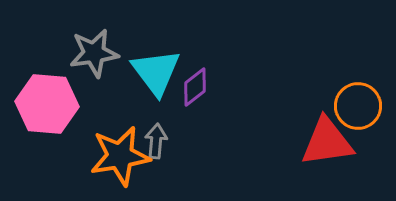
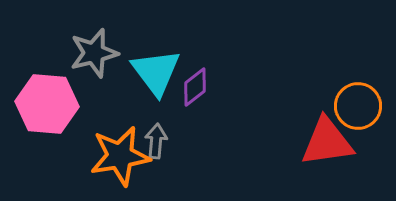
gray star: rotated 6 degrees counterclockwise
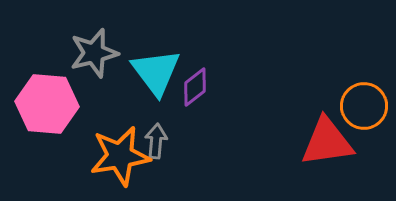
orange circle: moved 6 px right
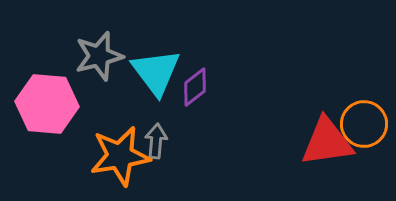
gray star: moved 5 px right, 3 px down
orange circle: moved 18 px down
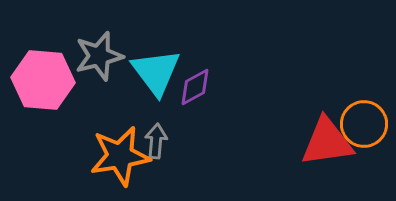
purple diamond: rotated 9 degrees clockwise
pink hexagon: moved 4 px left, 24 px up
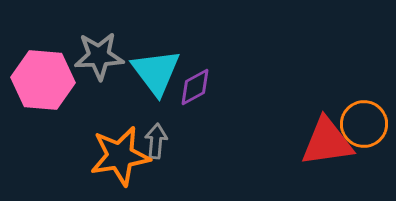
gray star: rotated 12 degrees clockwise
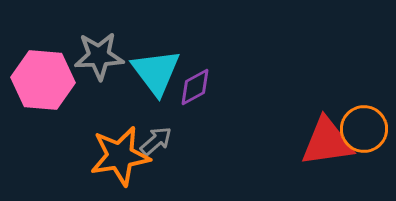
orange circle: moved 5 px down
gray arrow: rotated 44 degrees clockwise
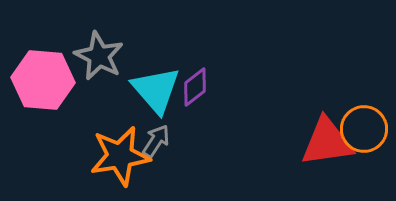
gray star: rotated 30 degrees clockwise
cyan triangle: moved 18 px down; rotated 4 degrees counterclockwise
purple diamond: rotated 9 degrees counterclockwise
gray arrow: rotated 16 degrees counterclockwise
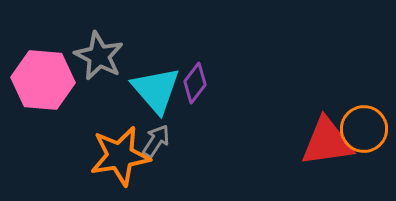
purple diamond: moved 4 px up; rotated 15 degrees counterclockwise
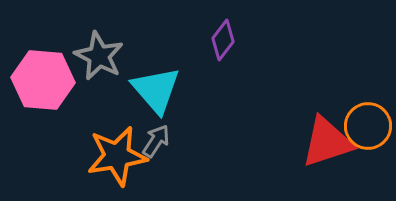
purple diamond: moved 28 px right, 43 px up
orange circle: moved 4 px right, 3 px up
red triangle: rotated 10 degrees counterclockwise
orange star: moved 3 px left
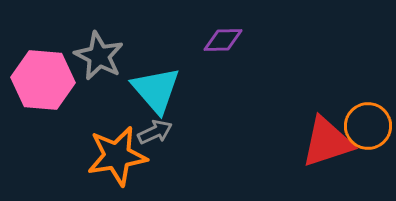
purple diamond: rotated 51 degrees clockwise
gray arrow: moved 1 px left, 9 px up; rotated 32 degrees clockwise
